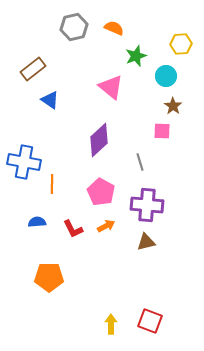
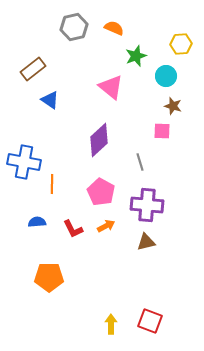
brown star: rotated 18 degrees counterclockwise
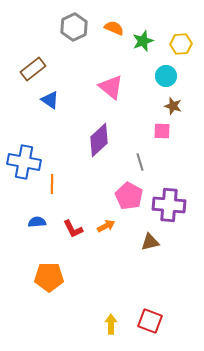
gray hexagon: rotated 12 degrees counterclockwise
green star: moved 7 px right, 15 px up
pink pentagon: moved 28 px right, 4 px down
purple cross: moved 22 px right
brown triangle: moved 4 px right
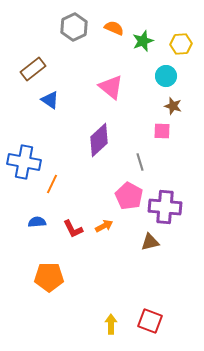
orange line: rotated 24 degrees clockwise
purple cross: moved 4 px left, 2 px down
orange arrow: moved 2 px left
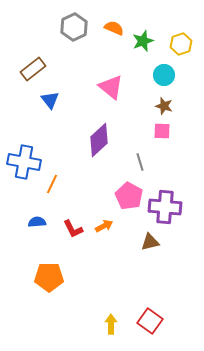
yellow hexagon: rotated 15 degrees counterclockwise
cyan circle: moved 2 px left, 1 px up
blue triangle: rotated 18 degrees clockwise
brown star: moved 9 px left
red square: rotated 15 degrees clockwise
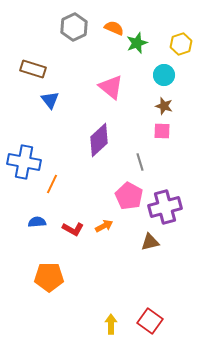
green star: moved 6 px left, 2 px down
brown rectangle: rotated 55 degrees clockwise
purple cross: rotated 20 degrees counterclockwise
red L-shape: rotated 35 degrees counterclockwise
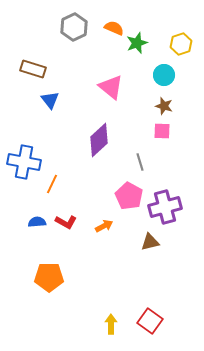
red L-shape: moved 7 px left, 7 px up
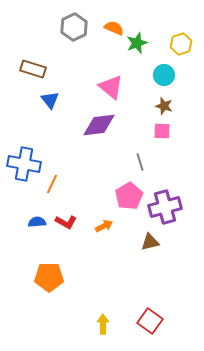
purple diamond: moved 15 px up; rotated 36 degrees clockwise
blue cross: moved 2 px down
pink pentagon: rotated 12 degrees clockwise
yellow arrow: moved 8 px left
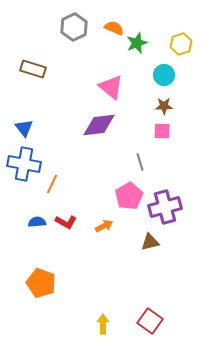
blue triangle: moved 26 px left, 28 px down
brown star: rotated 18 degrees counterclockwise
orange pentagon: moved 8 px left, 6 px down; rotated 20 degrees clockwise
